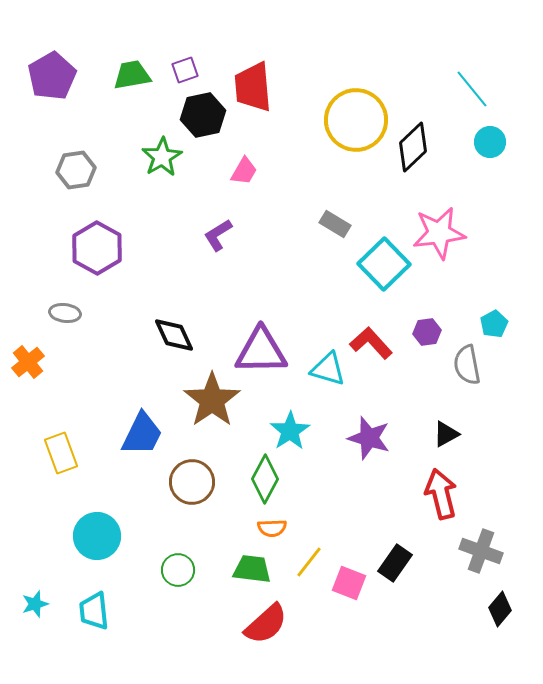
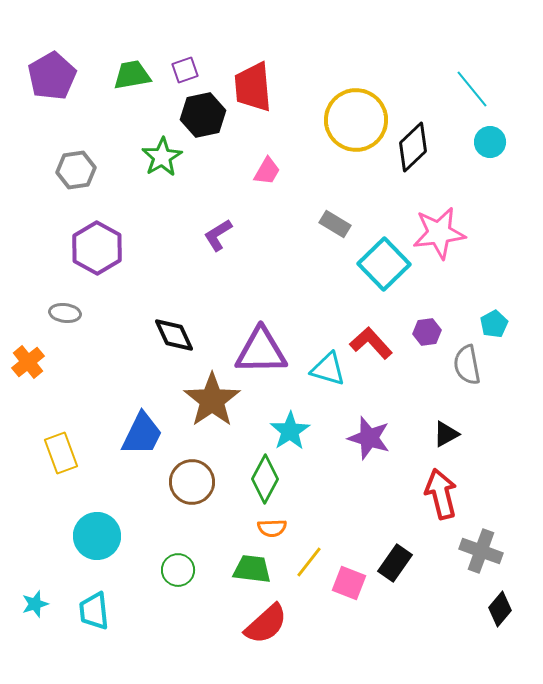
pink trapezoid at (244, 171): moved 23 px right
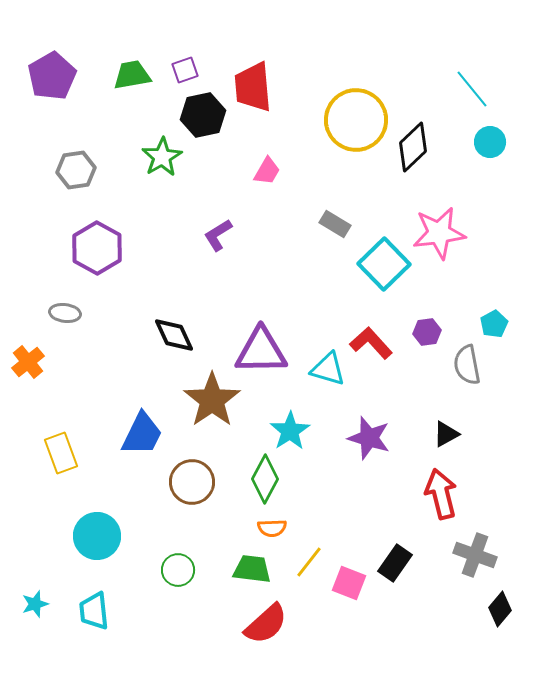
gray cross at (481, 551): moved 6 px left, 4 px down
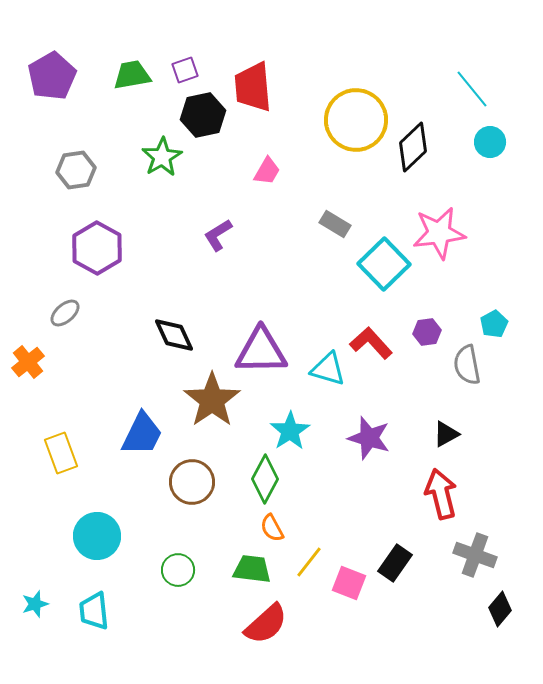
gray ellipse at (65, 313): rotated 48 degrees counterclockwise
orange semicircle at (272, 528): rotated 64 degrees clockwise
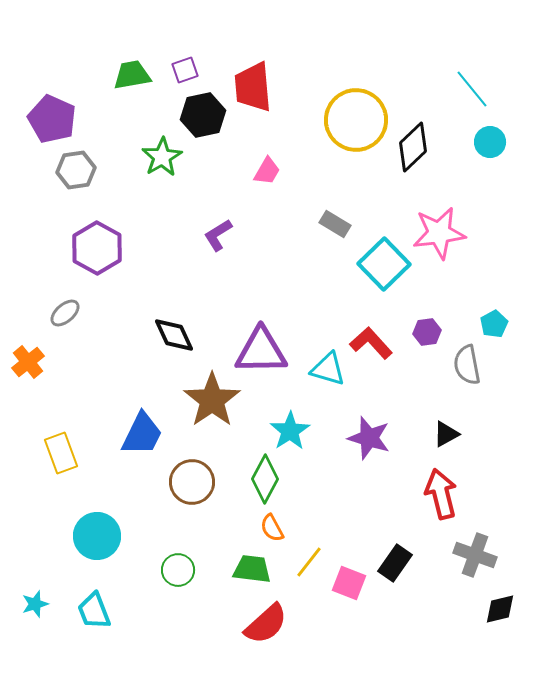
purple pentagon at (52, 76): moved 43 px down; rotated 18 degrees counterclockwise
black diamond at (500, 609): rotated 36 degrees clockwise
cyan trapezoid at (94, 611): rotated 15 degrees counterclockwise
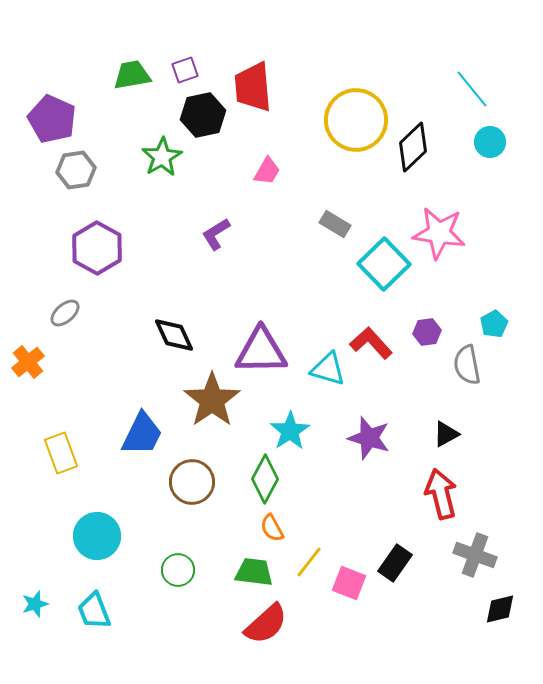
pink star at (439, 233): rotated 16 degrees clockwise
purple L-shape at (218, 235): moved 2 px left, 1 px up
green trapezoid at (252, 569): moved 2 px right, 3 px down
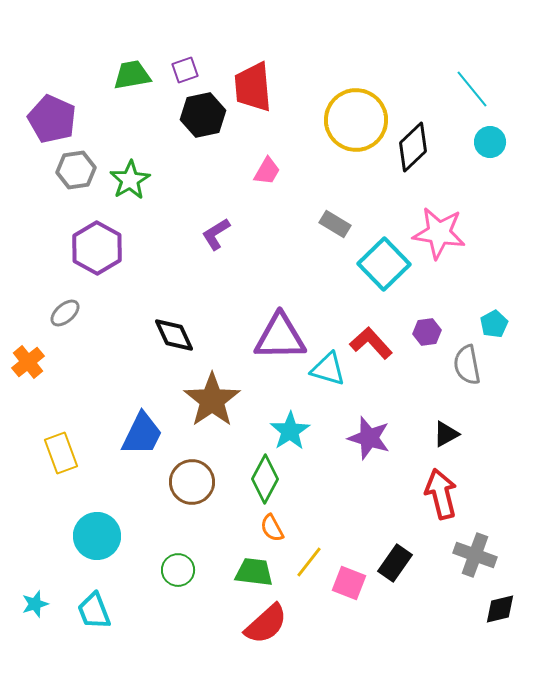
green star at (162, 157): moved 32 px left, 23 px down
purple triangle at (261, 351): moved 19 px right, 14 px up
